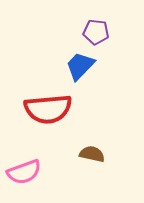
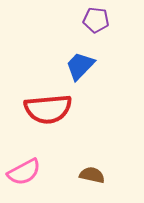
purple pentagon: moved 12 px up
brown semicircle: moved 21 px down
pink semicircle: rotated 8 degrees counterclockwise
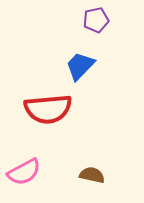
purple pentagon: rotated 20 degrees counterclockwise
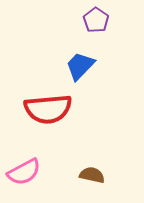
purple pentagon: rotated 25 degrees counterclockwise
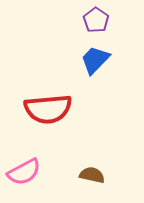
blue trapezoid: moved 15 px right, 6 px up
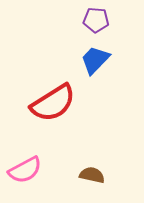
purple pentagon: rotated 30 degrees counterclockwise
red semicircle: moved 5 px right, 6 px up; rotated 27 degrees counterclockwise
pink semicircle: moved 1 px right, 2 px up
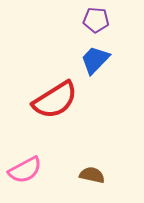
red semicircle: moved 2 px right, 3 px up
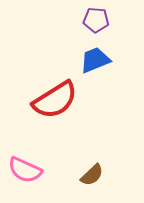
blue trapezoid: rotated 24 degrees clockwise
pink semicircle: rotated 52 degrees clockwise
brown semicircle: rotated 125 degrees clockwise
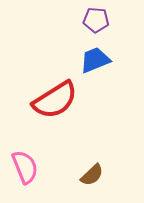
pink semicircle: moved 3 px up; rotated 136 degrees counterclockwise
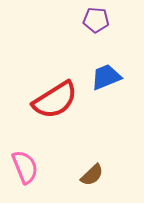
blue trapezoid: moved 11 px right, 17 px down
